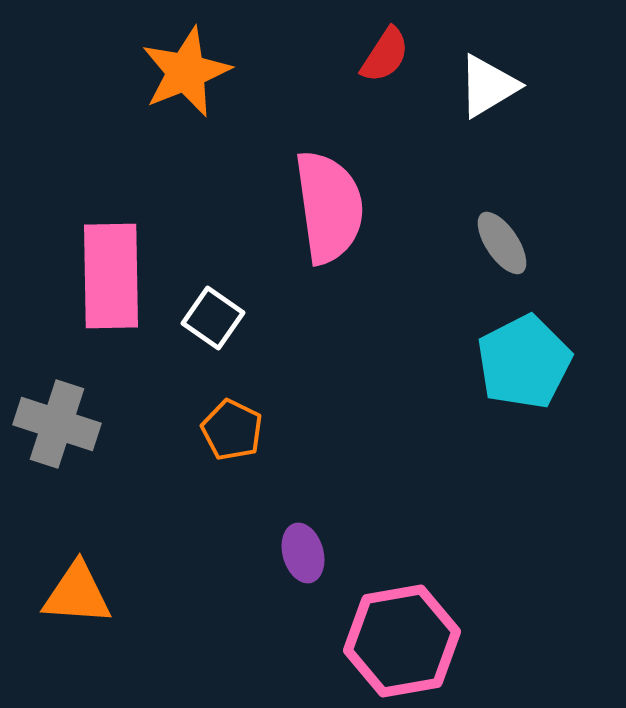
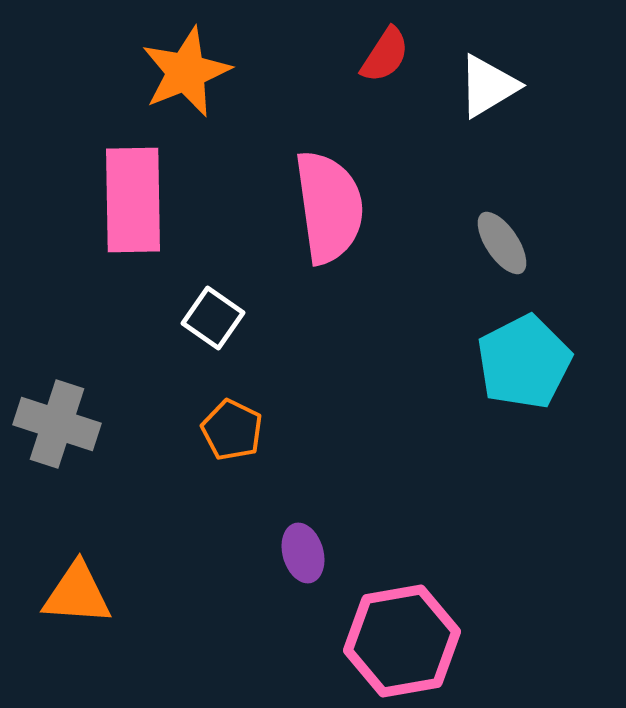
pink rectangle: moved 22 px right, 76 px up
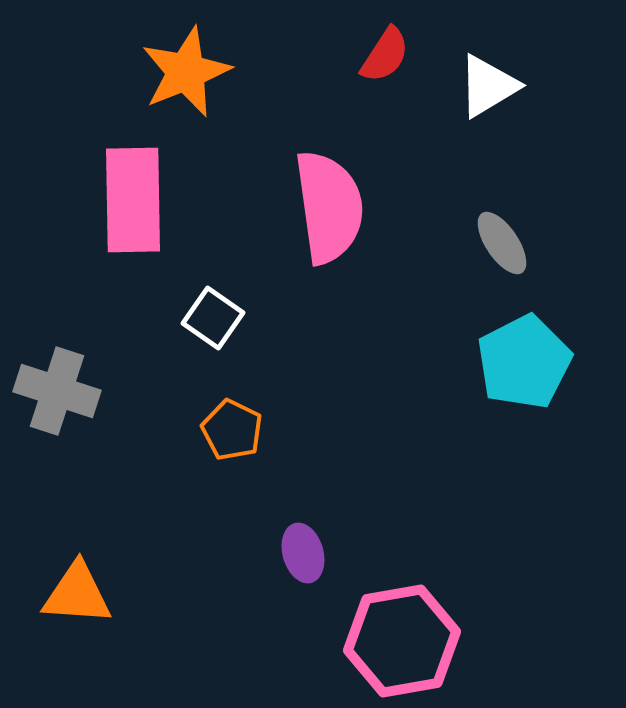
gray cross: moved 33 px up
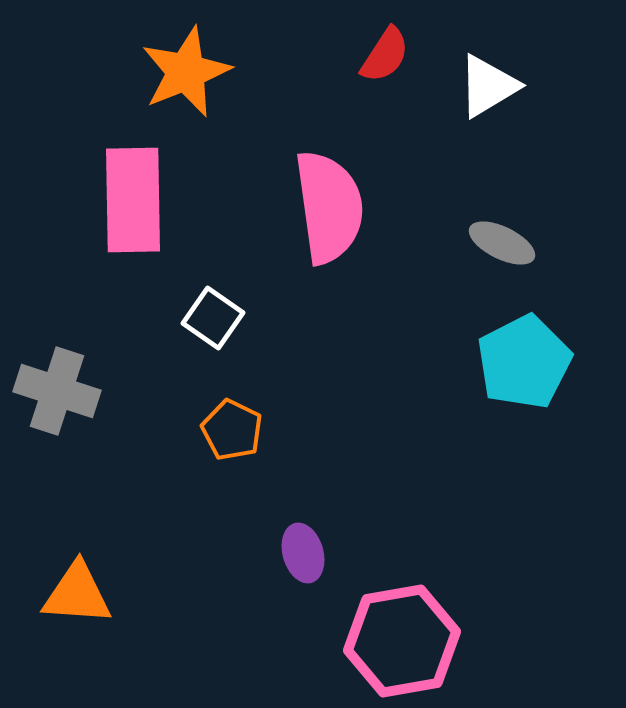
gray ellipse: rotated 30 degrees counterclockwise
